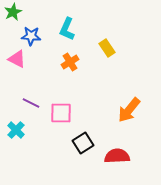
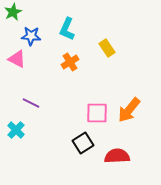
pink square: moved 36 px right
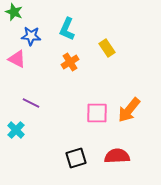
green star: moved 1 px right; rotated 24 degrees counterclockwise
black square: moved 7 px left, 15 px down; rotated 15 degrees clockwise
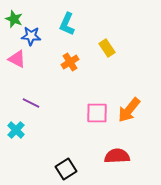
green star: moved 7 px down
cyan L-shape: moved 5 px up
black square: moved 10 px left, 11 px down; rotated 15 degrees counterclockwise
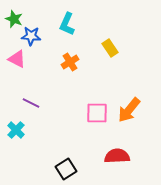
yellow rectangle: moved 3 px right
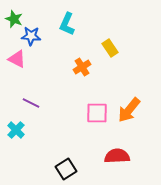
orange cross: moved 12 px right, 5 px down
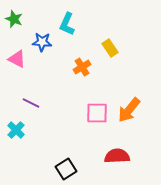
blue star: moved 11 px right, 6 px down
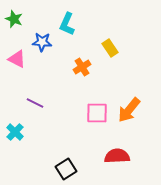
purple line: moved 4 px right
cyan cross: moved 1 px left, 2 px down
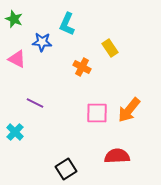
orange cross: rotated 30 degrees counterclockwise
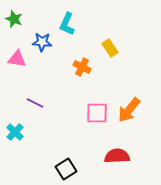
pink triangle: rotated 18 degrees counterclockwise
